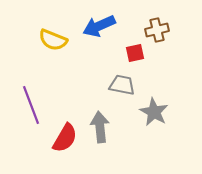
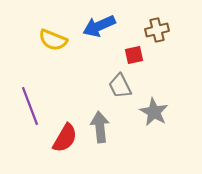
red square: moved 1 px left, 2 px down
gray trapezoid: moved 2 px left, 1 px down; rotated 128 degrees counterclockwise
purple line: moved 1 px left, 1 px down
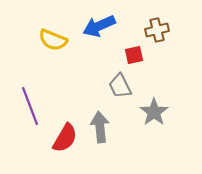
gray star: rotated 8 degrees clockwise
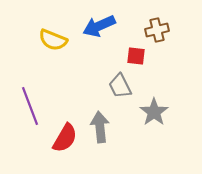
red square: moved 2 px right, 1 px down; rotated 18 degrees clockwise
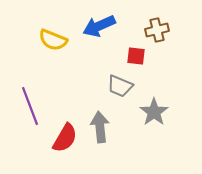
gray trapezoid: rotated 40 degrees counterclockwise
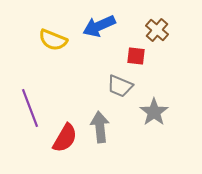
brown cross: rotated 35 degrees counterclockwise
purple line: moved 2 px down
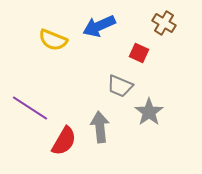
brown cross: moved 7 px right, 7 px up; rotated 10 degrees counterclockwise
red square: moved 3 px right, 3 px up; rotated 18 degrees clockwise
purple line: rotated 36 degrees counterclockwise
gray star: moved 5 px left
red semicircle: moved 1 px left, 3 px down
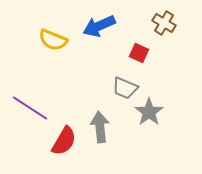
gray trapezoid: moved 5 px right, 2 px down
